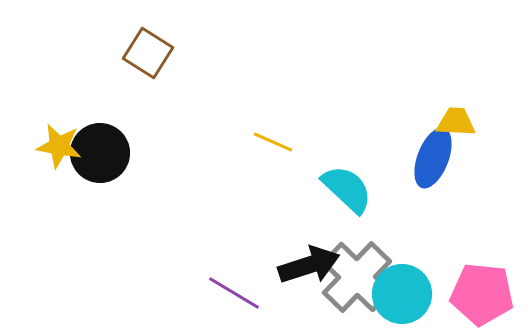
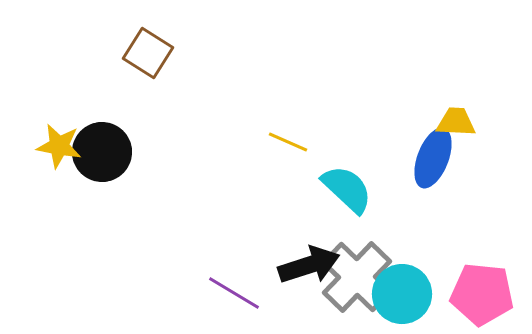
yellow line: moved 15 px right
black circle: moved 2 px right, 1 px up
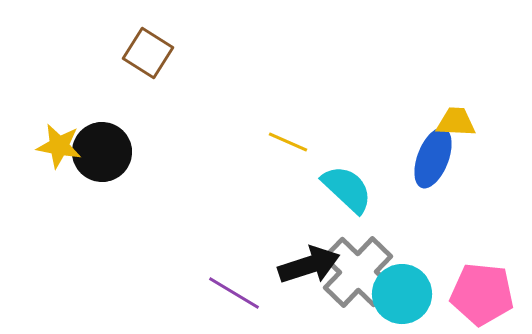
gray cross: moved 1 px right, 5 px up
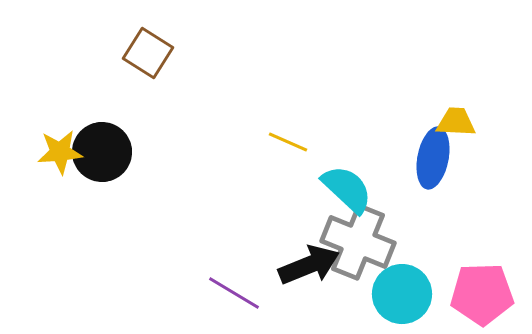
yellow star: moved 1 px right, 6 px down; rotated 15 degrees counterclockwise
blue ellipse: rotated 10 degrees counterclockwise
black arrow: rotated 4 degrees counterclockwise
gray cross: moved 30 px up; rotated 22 degrees counterclockwise
pink pentagon: rotated 8 degrees counterclockwise
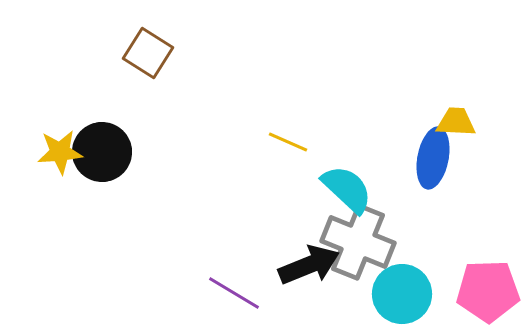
pink pentagon: moved 6 px right, 3 px up
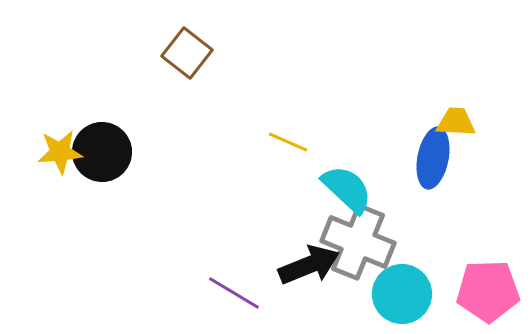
brown square: moved 39 px right; rotated 6 degrees clockwise
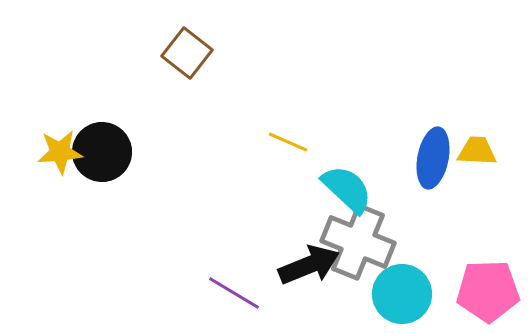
yellow trapezoid: moved 21 px right, 29 px down
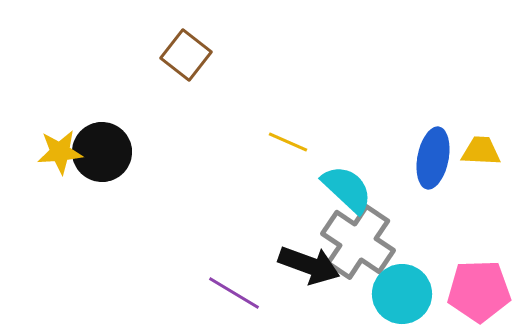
brown square: moved 1 px left, 2 px down
yellow trapezoid: moved 4 px right
gray cross: rotated 12 degrees clockwise
black arrow: rotated 42 degrees clockwise
pink pentagon: moved 9 px left
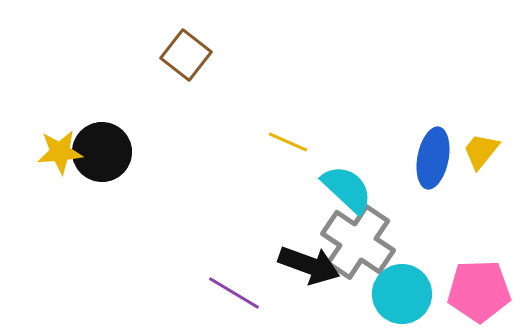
yellow trapezoid: rotated 54 degrees counterclockwise
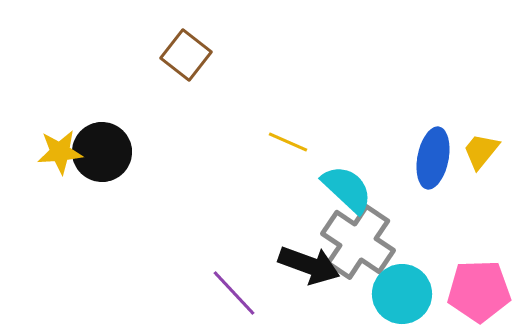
purple line: rotated 16 degrees clockwise
